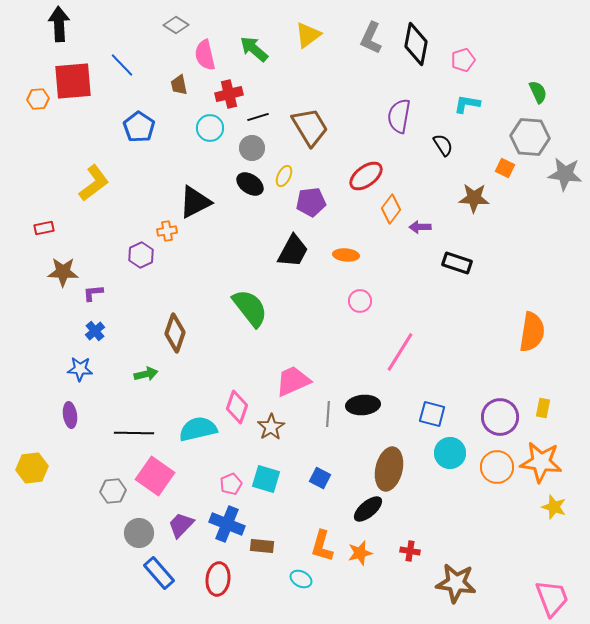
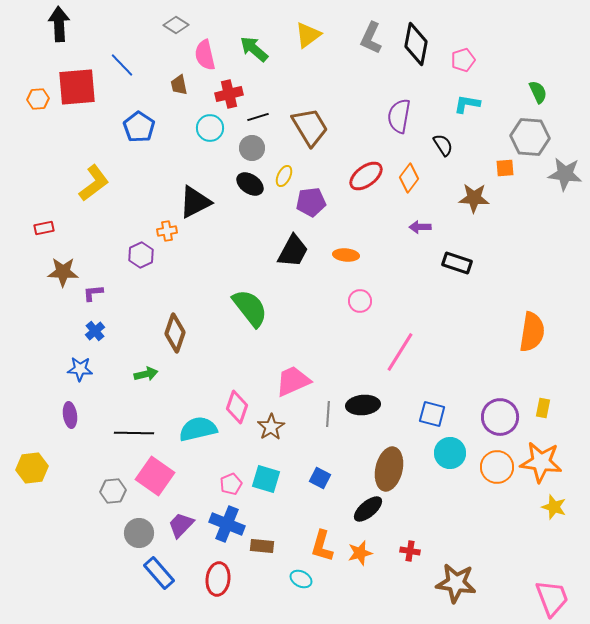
red square at (73, 81): moved 4 px right, 6 px down
orange square at (505, 168): rotated 30 degrees counterclockwise
orange diamond at (391, 209): moved 18 px right, 31 px up
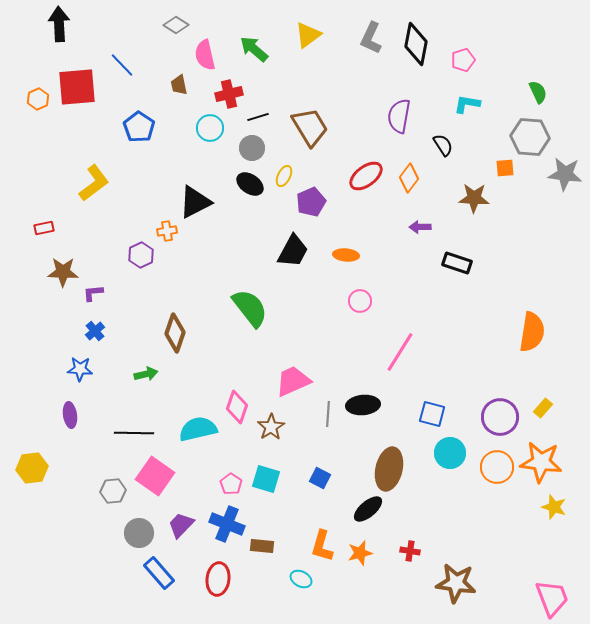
orange hexagon at (38, 99): rotated 20 degrees counterclockwise
purple pentagon at (311, 202): rotated 16 degrees counterclockwise
yellow rectangle at (543, 408): rotated 30 degrees clockwise
pink pentagon at (231, 484): rotated 15 degrees counterclockwise
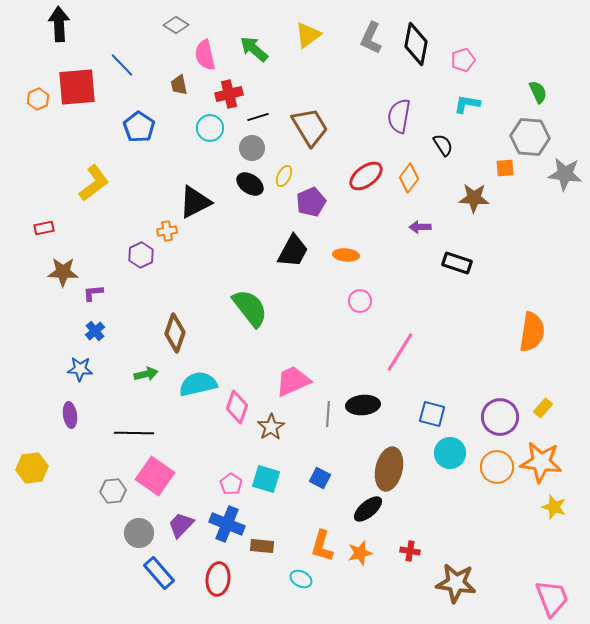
cyan semicircle at (198, 429): moved 45 px up
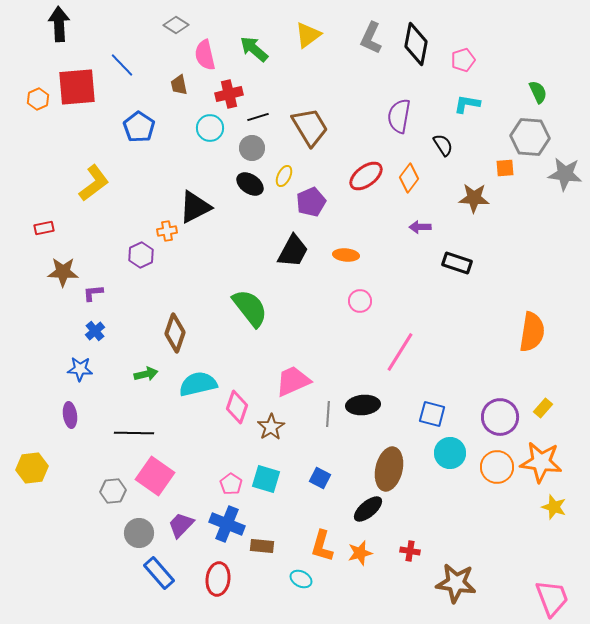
black triangle at (195, 202): moved 5 px down
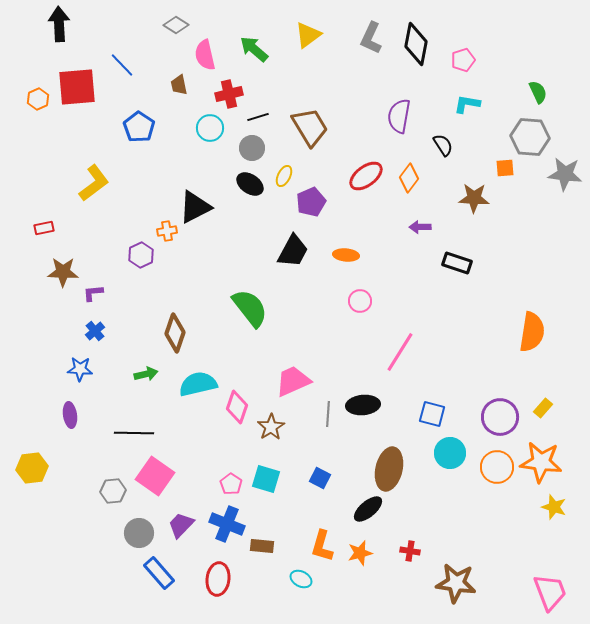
pink trapezoid at (552, 598): moved 2 px left, 6 px up
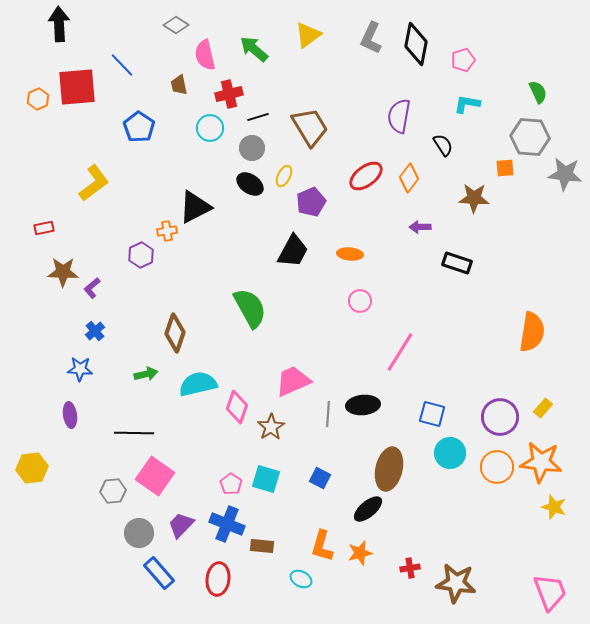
orange ellipse at (346, 255): moved 4 px right, 1 px up
purple L-shape at (93, 293): moved 1 px left, 5 px up; rotated 35 degrees counterclockwise
green semicircle at (250, 308): rotated 9 degrees clockwise
red cross at (410, 551): moved 17 px down; rotated 18 degrees counterclockwise
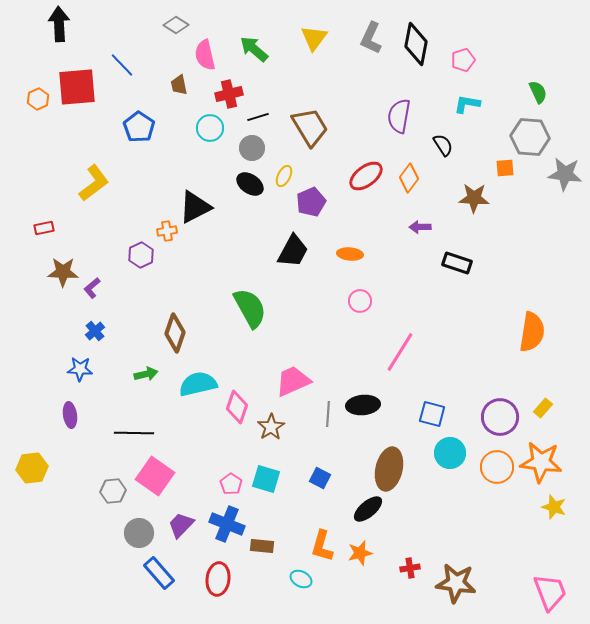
yellow triangle at (308, 35): moved 6 px right, 3 px down; rotated 16 degrees counterclockwise
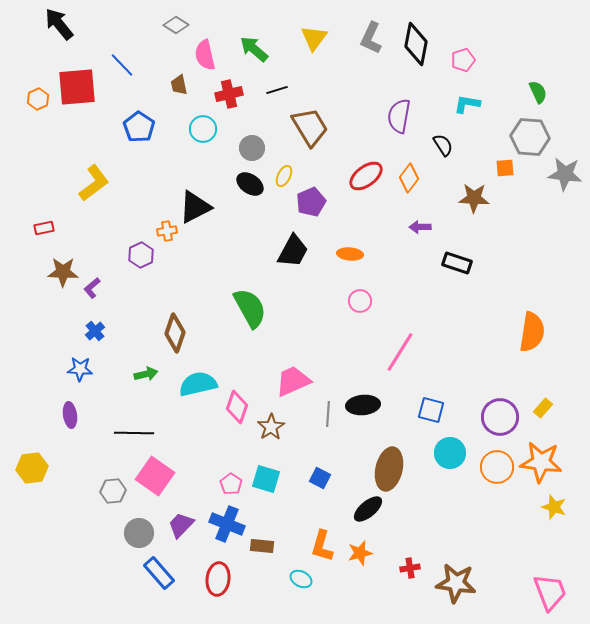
black arrow at (59, 24): rotated 36 degrees counterclockwise
black line at (258, 117): moved 19 px right, 27 px up
cyan circle at (210, 128): moved 7 px left, 1 px down
blue square at (432, 414): moved 1 px left, 4 px up
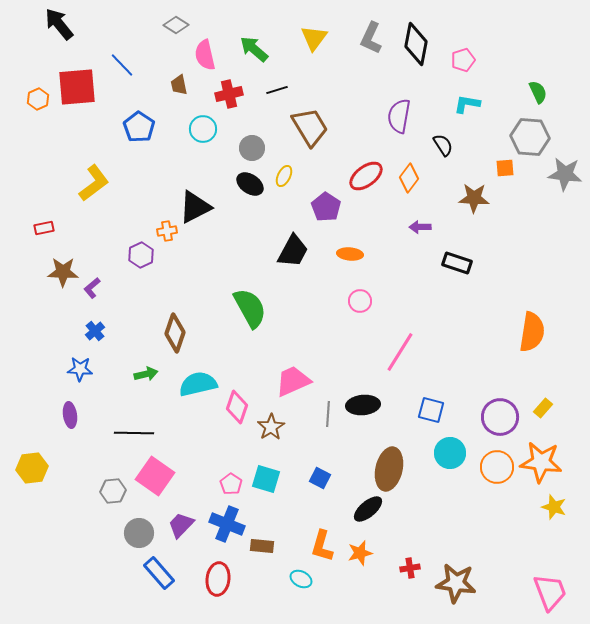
purple pentagon at (311, 202): moved 15 px right, 5 px down; rotated 16 degrees counterclockwise
